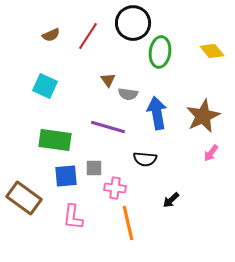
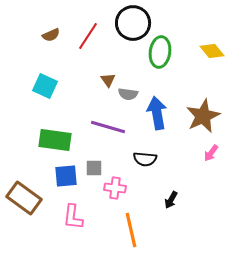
black arrow: rotated 18 degrees counterclockwise
orange line: moved 3 px right, 7 px down
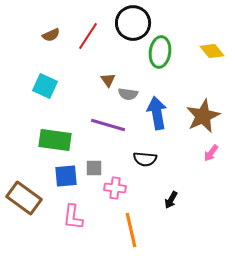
purple line: moved 2 px up
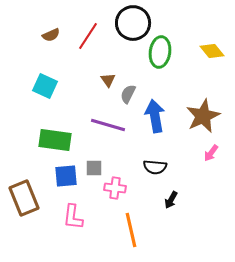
gray semicircle: rotated 108 degrees clockwise
blue arrow: moved 2 px left, 3 px down
black semicircle: moved 10 px right, 8 px down
brown rectangle: rotated 32 degrees clockwise
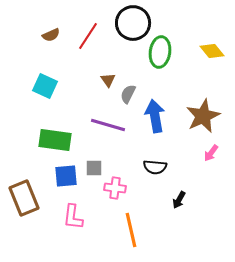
black arrow: moved 8 px right
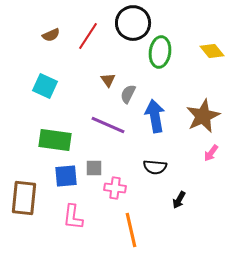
purple line: rotated 8 degrees clockwise
brown rectangle: rotated 28 degrees clockwise
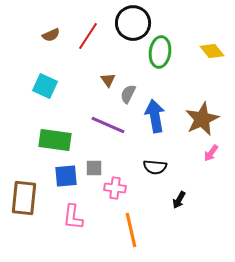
brown star: moved 1 px left, 3 px down
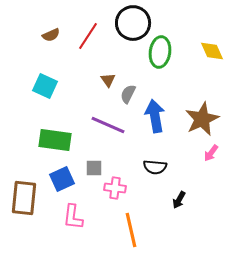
yellow diamond: rotated 15 degrees clockwise
blue square: moved 4 px left, 3 px down; rotated 20 degrees counterclockwise
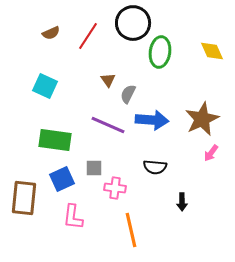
brown semicircle: moved 2 px up
blue arrow: moved 3 px left, 4 px down; rotated 104 degrees clockwise
black arrow: moved 3 px right, 2 px down; rotated 30 degrees counterclockwise
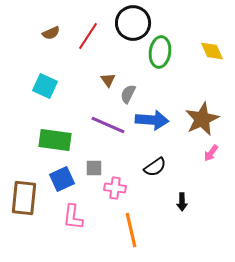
black semicircle: rotated 40 degrees counterclockwise
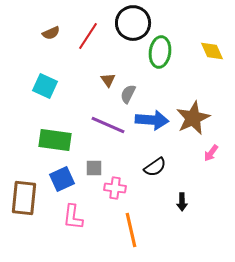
brown star: moved 9 px left, 1 px up
